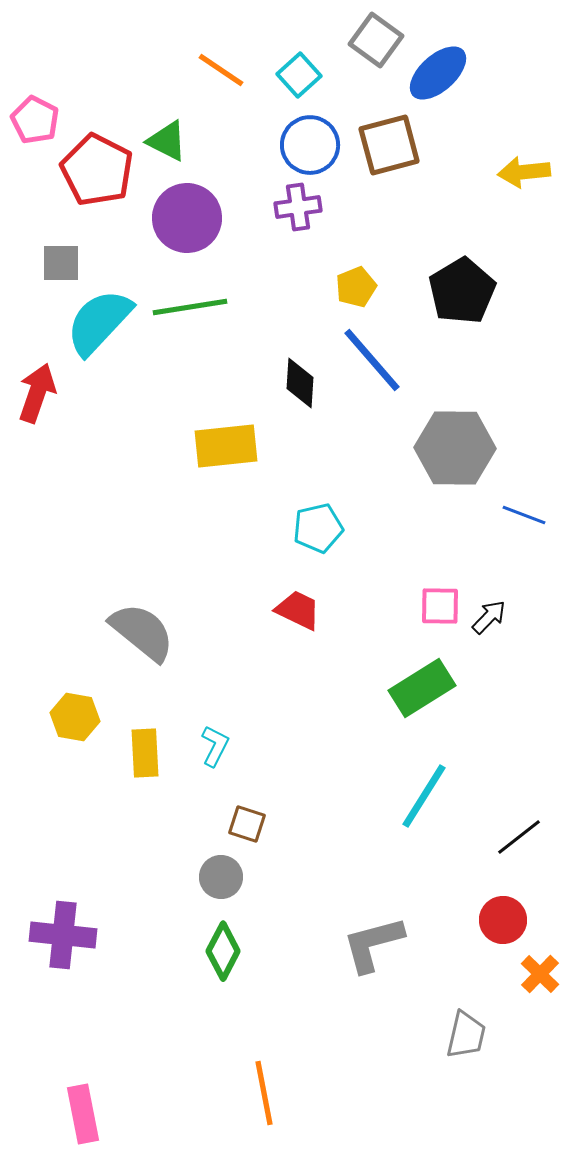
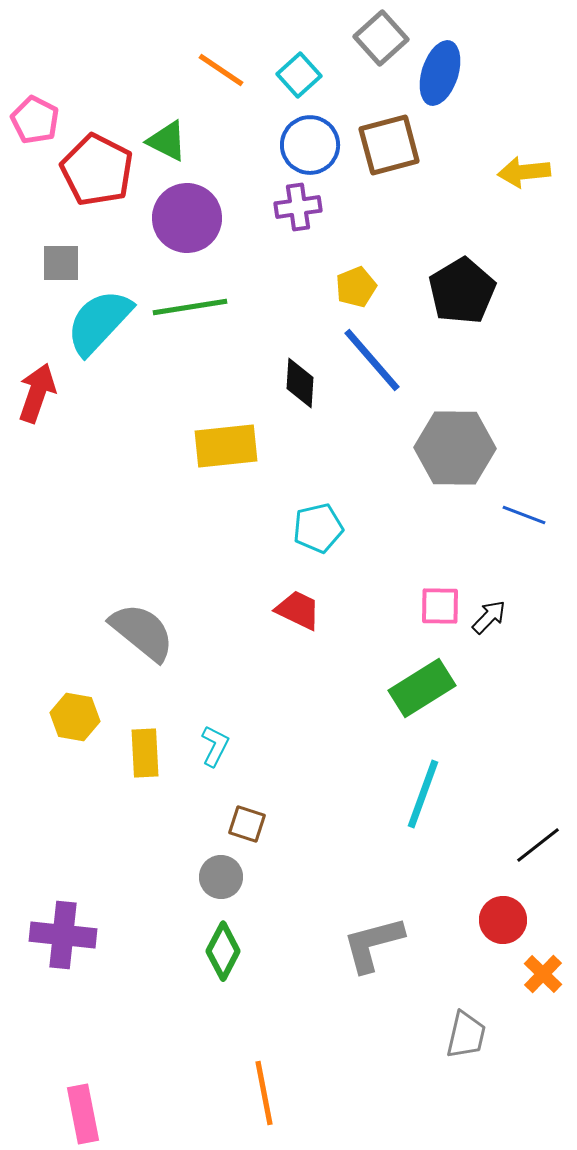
gray square at (376, 40): moved 5 px right, 2 px up; rotated 12 degrees clockwise
blue ellipse at (438, 73): moved 2 px right; rotated 30 degrees counterclockwise
cyan line at (424, 796): moved 1 px left, 2 px up; rotated 12 degrees counterclockwise
black line at (519, 837): moved 19 px right, 8 px down
orange cross at (540, 974): moved 3 px right
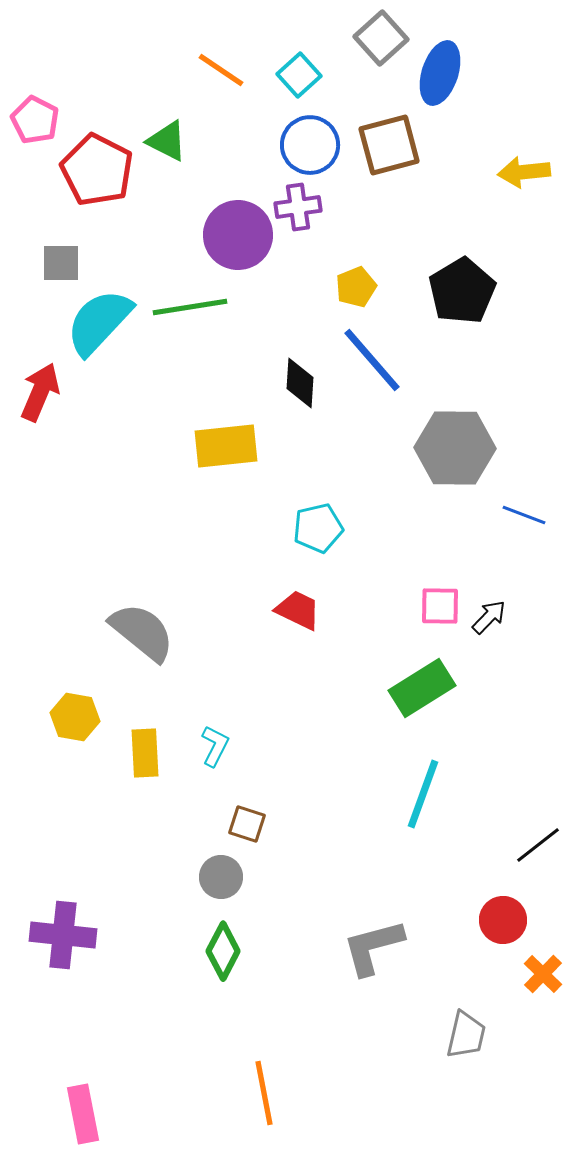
purple circle at (187, 218): moved 51 px right, 17 px down
red arrow at (37, 393): moved 3 px right, 1 px up; rotated 4 degrees clockwise
gray L-shape at (373, 944): moved 3 px down
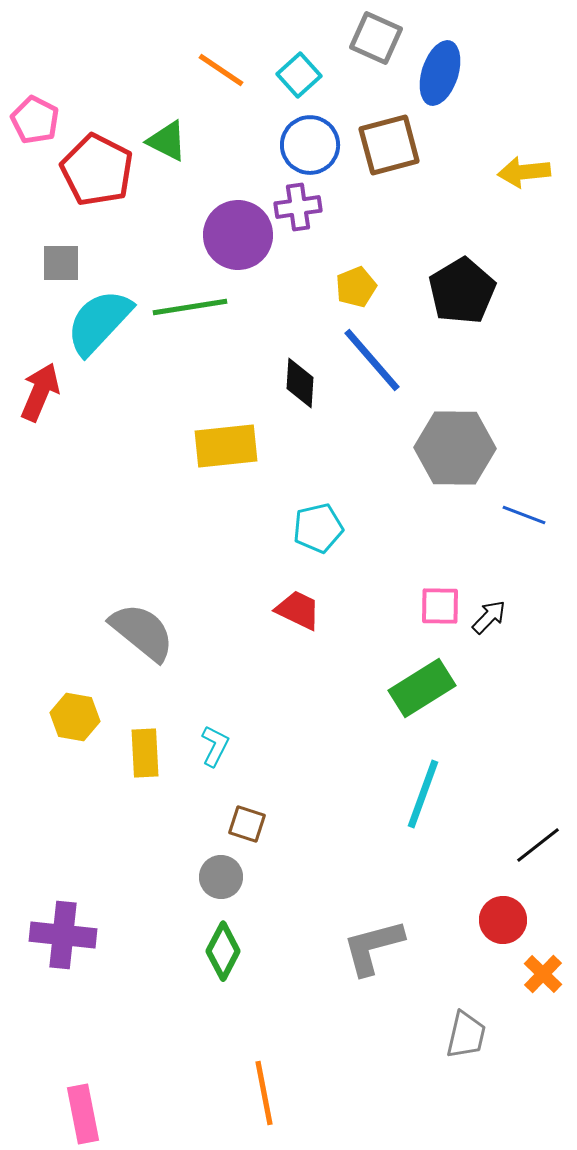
gray square at (381, 38): moved 5 px left; rotated 24 degrees counterclockwise
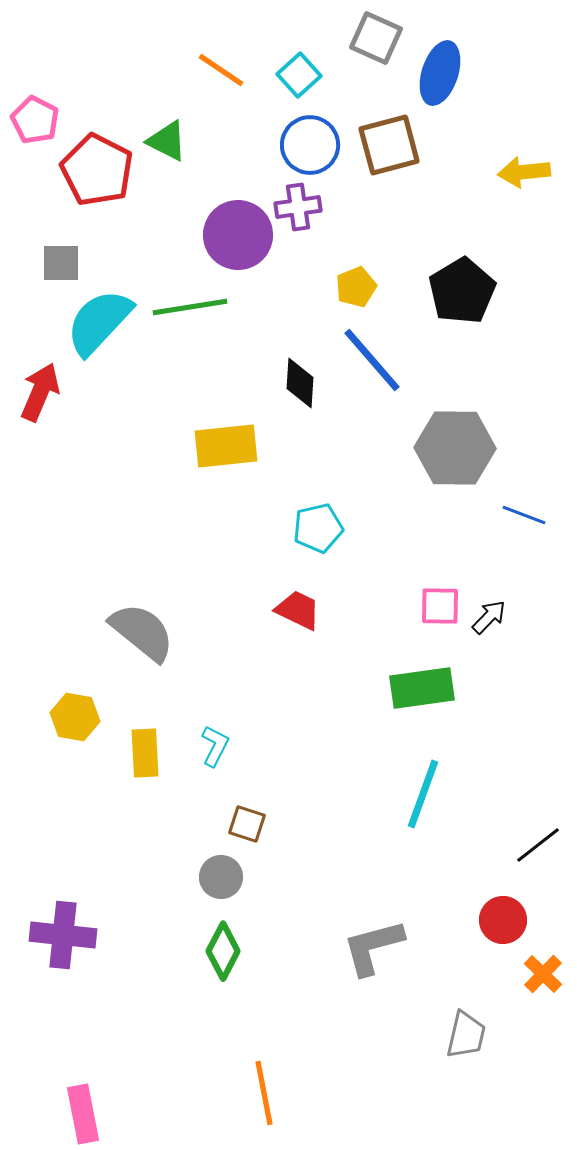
green rectangle at (422, 688): rotated 24 degrees clockwise
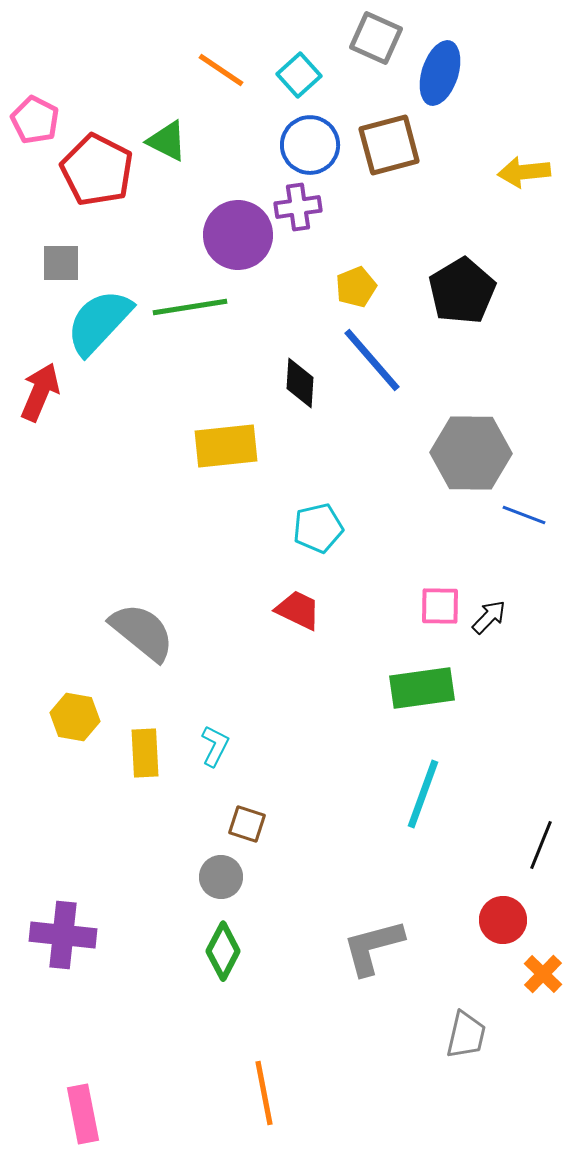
gray hexagon at (455, 448): moved 16 px right, 5 px down
black line at (538, 845): moved 3 px right; rotated 30 degrees counterclockwise
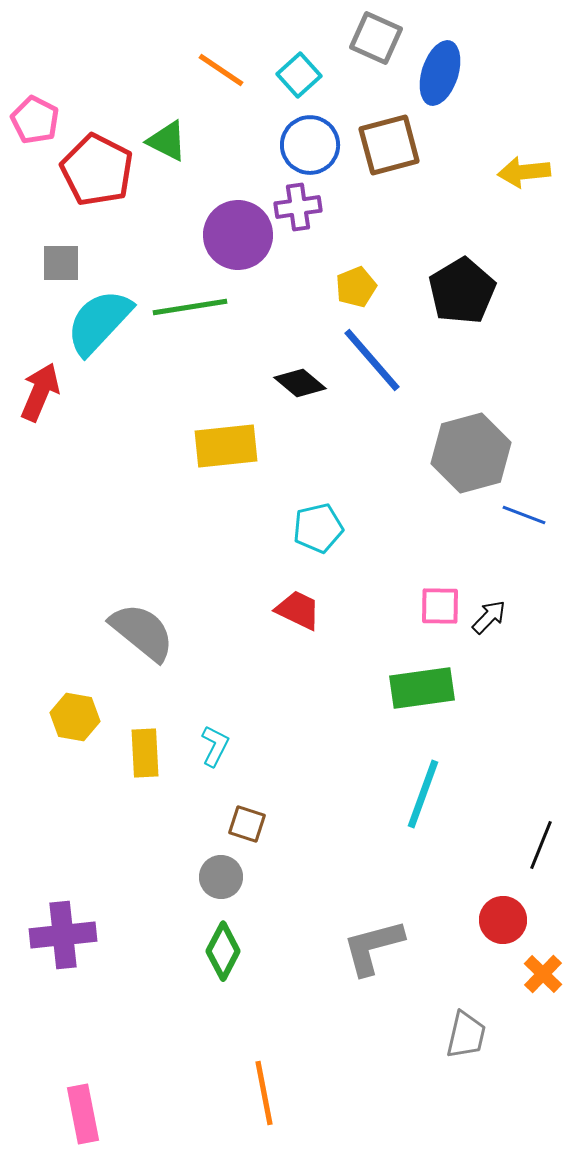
black diamond at (300, 383): rotated 54 degrees counterclockwise
gray hexagon at (471, 453): rotated 16 degrees counterclockwise
purple cross at (63, 935): rotated 12 degrees counterclockwise
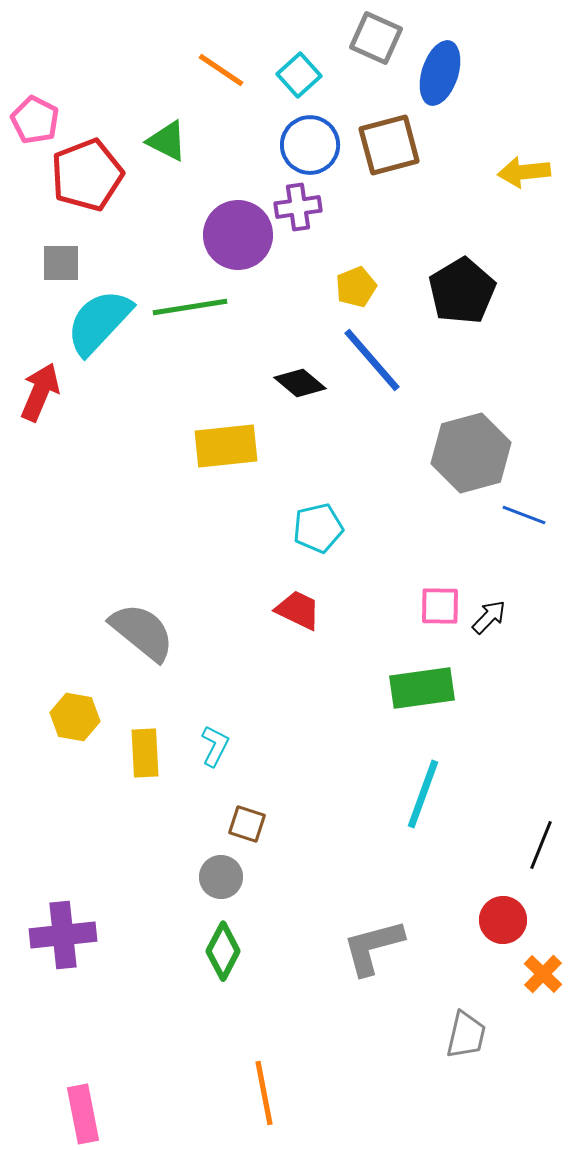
red pentagon at (97, 170): moved 10 px left, 5 px down; rotated 24 degrees clockwise
